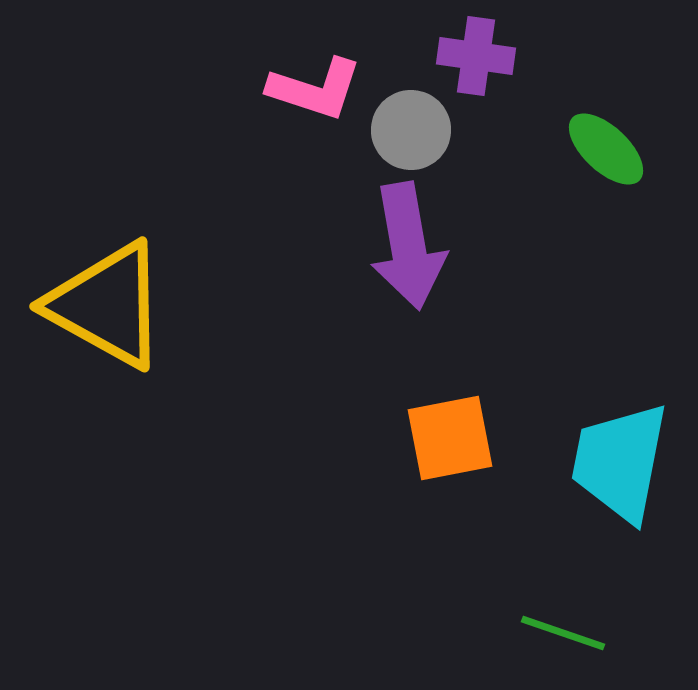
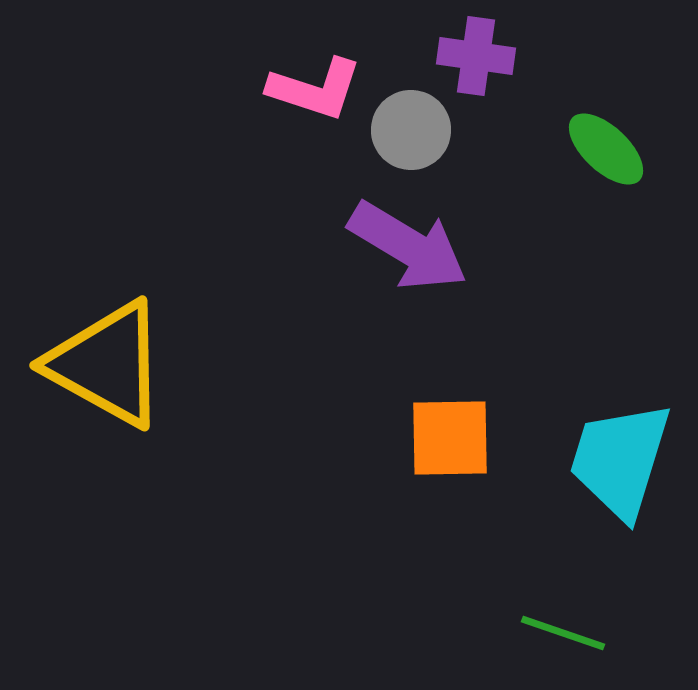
purple arrow: rotated 49 degrees counterclockwise
yellow triangle: moved 59 px down
orange square: rotated 10 degrees clockwise
cyan trapezoid: moved 2 px up; rotated 6 degrees clockwise
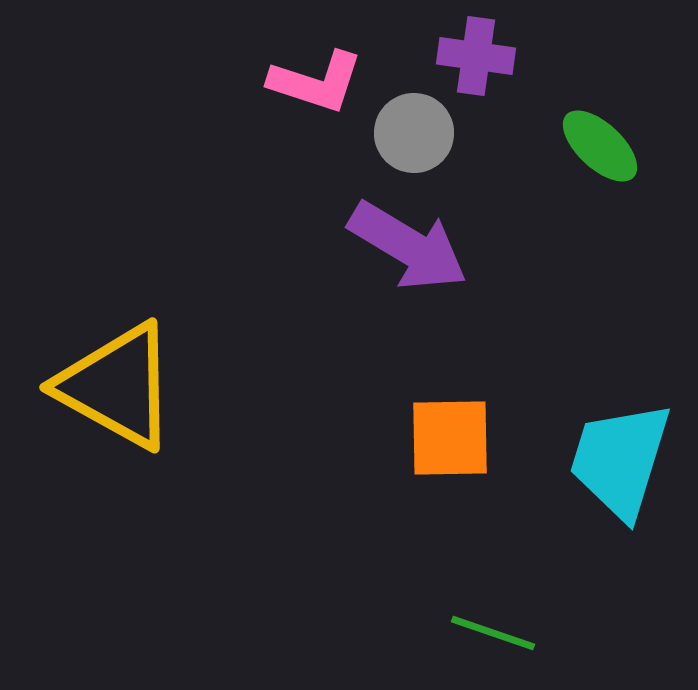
pink L-shape: moved 1 px right, 7 px up
gray circle: moved 3 px right, 3 px down
green ellipse: moved 6 px left, 3 px up
yellow triangle: moved 10 px right, 22 px down
green line: moved 70 px left
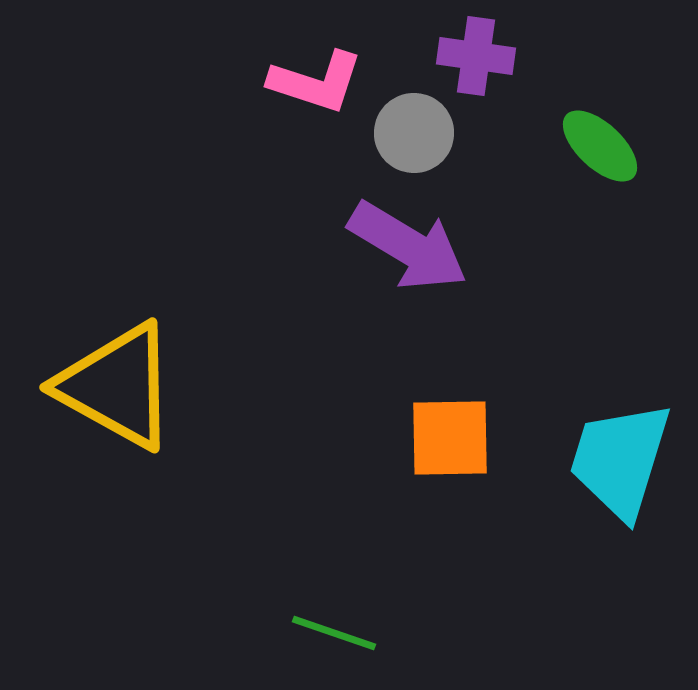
green line: moved 159 px left
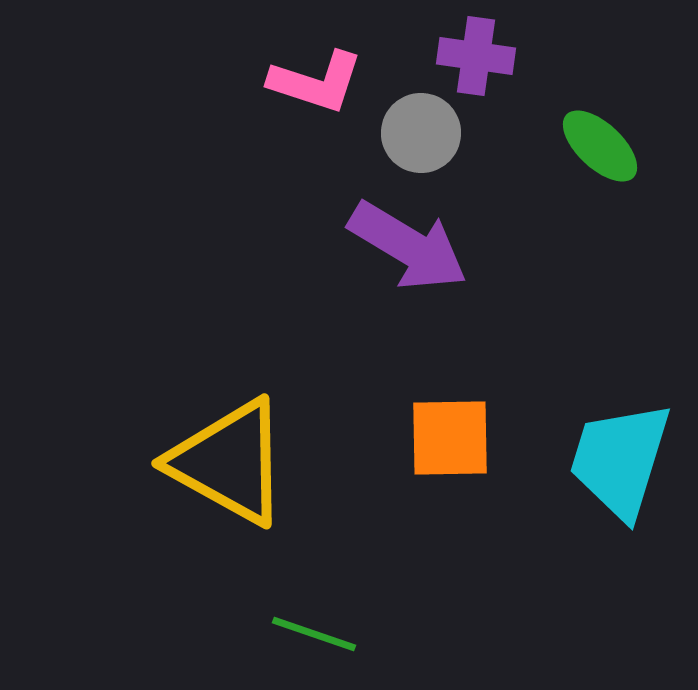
gray circle: moved 7 px right
yellow triangle: moved 112 px right, 76 px down
green line: moved 20 px left, 1 px down
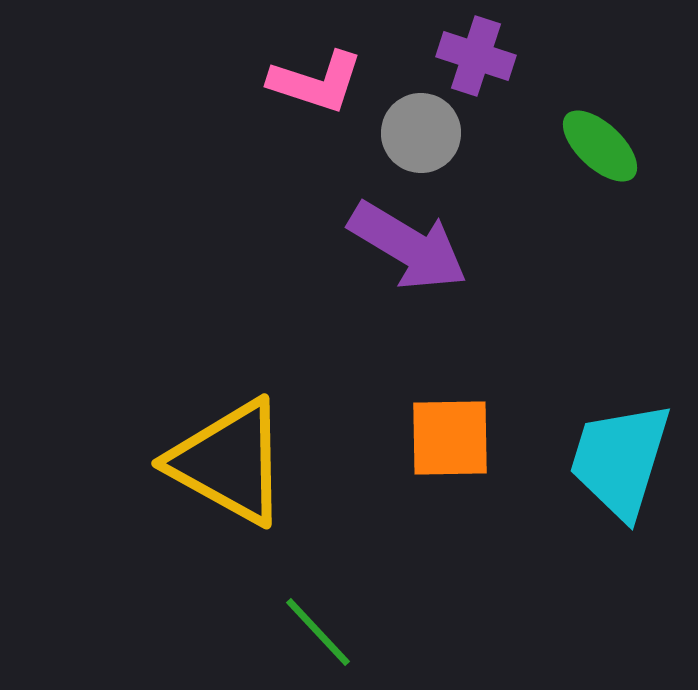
purple cross: rotated 10 degrees clockwise
green line: moved 4 px right, 2 px up; rotated 28 degrees clockwise
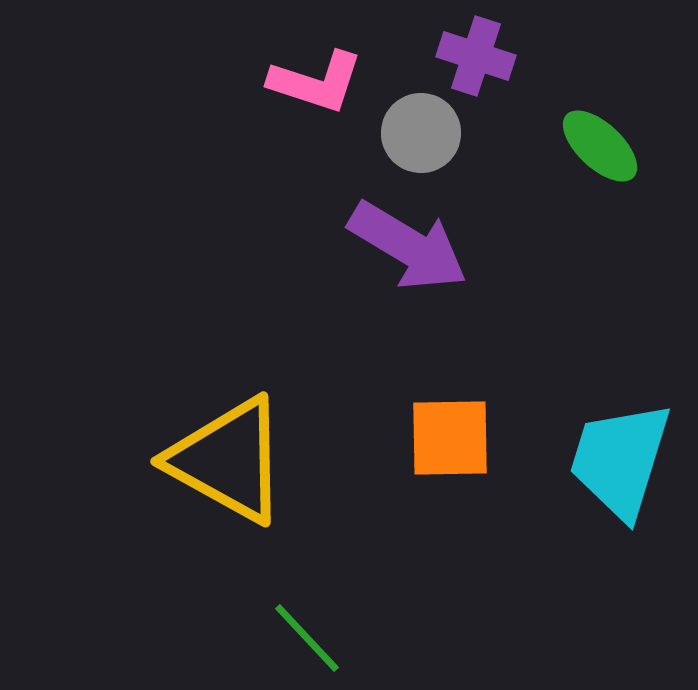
yellow triangle: moved 1 px left, 2 px up
green line: moved 11 px left, 6 px down
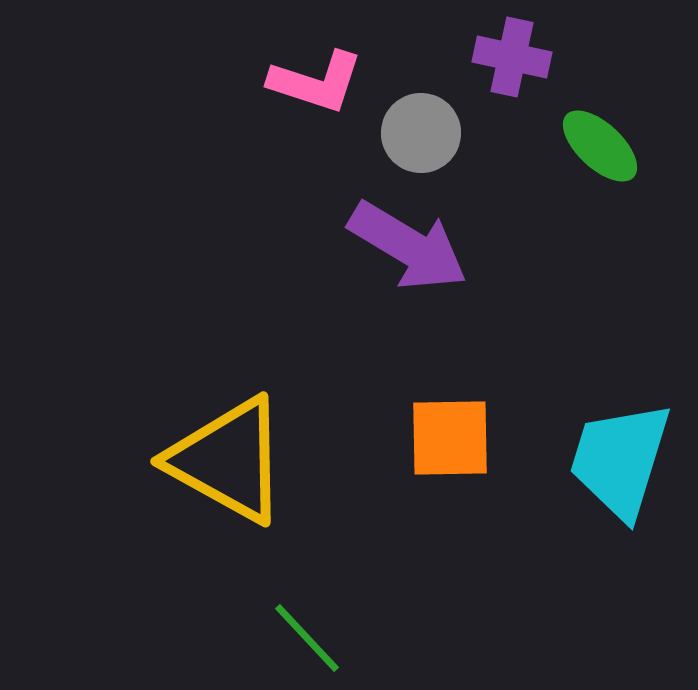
purple cross: moved 36 px right, 1 px down; rotated 6 degrees counterclockwise
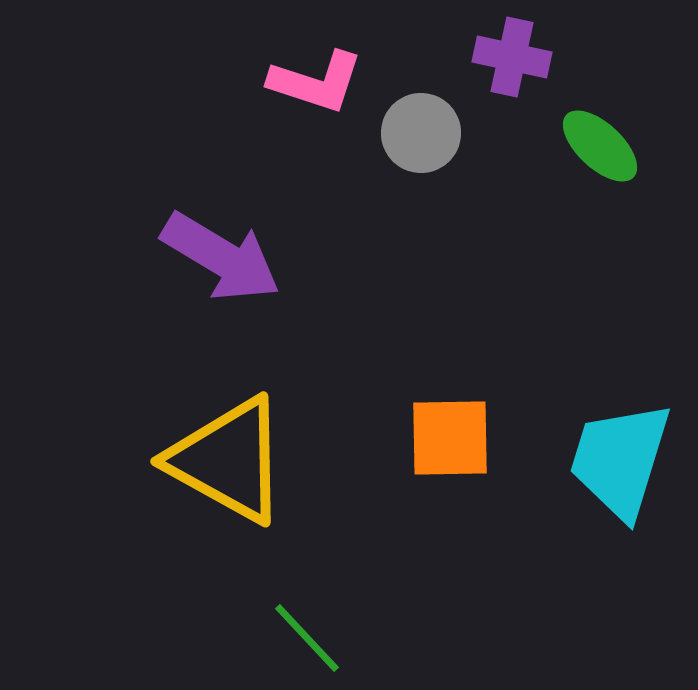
purple arrow: moved 187 px left, 11 px down
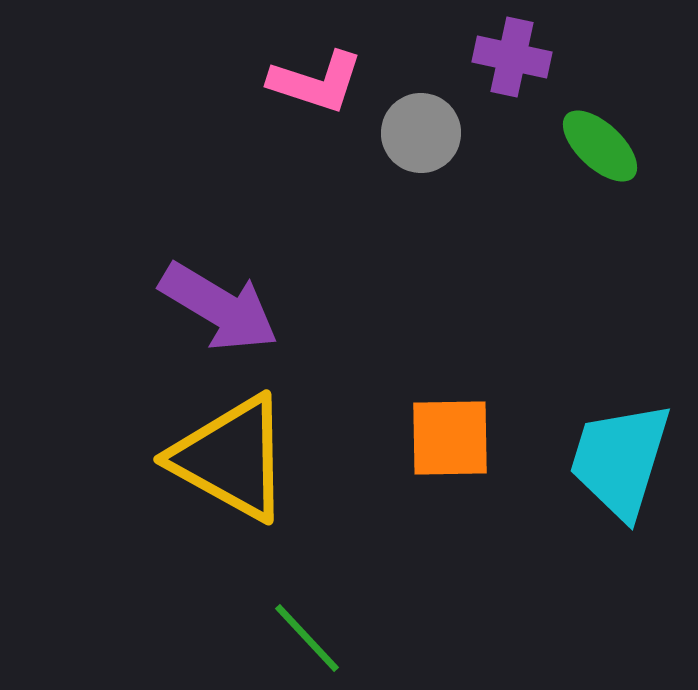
purple arrow: moved 2 px left, 50 px down
yellow triangle: moved 3 px right, 2 px up
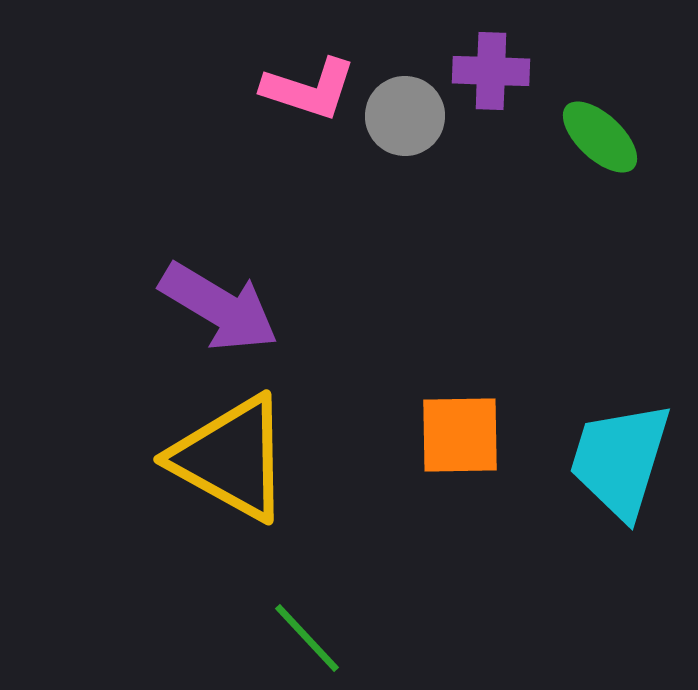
purple cross: moved 21 px left, 14 px down; rotated 10 degrees counterclockwise
pink L-shape: moved 7 px left, 7 px down
gray circle: moved 16 px left, 17 px up
green ellipse: moved 9 px up
orange square: moved 10 px right, 3 px up
